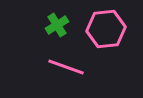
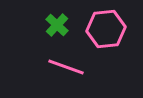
green cross: rotated 15 degrees counterclockwise
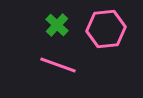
pink line: moved 8 px left, 2 px up
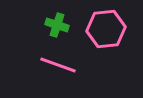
green cross: rotated 25 degrees counterclockwise
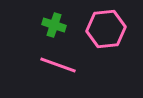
green cross: moved 3 px left
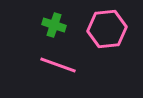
pink hexagon: moved 1 px right
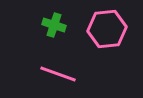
pink line: moved 9 px down
